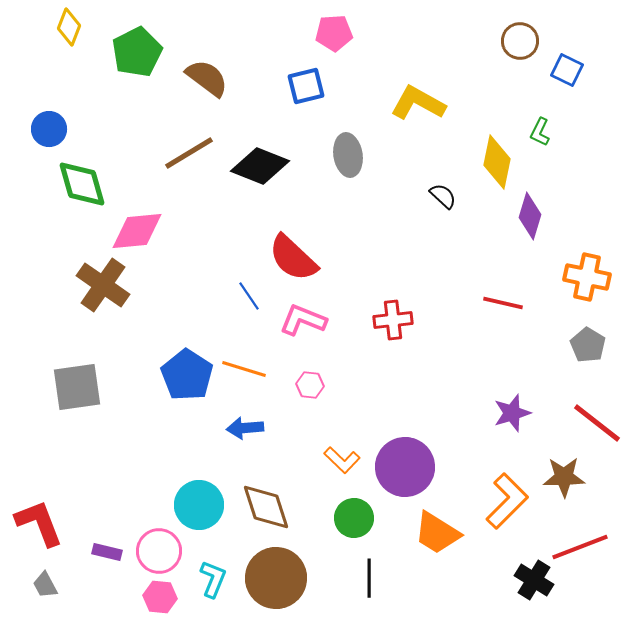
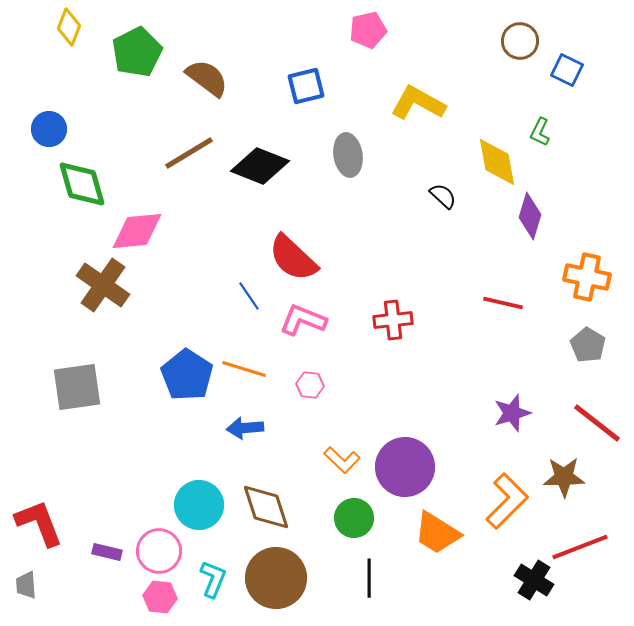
pink pentagon at (334, 33): moved 34 px right, 3 px up; rotated 9 degrees counterclockwise
yellow diamond at (497, 162): rotated 22 degrees counterclockwise
gray trapezoid at (45, 585): moved 19 px left; rotated 24 degrees clockwise
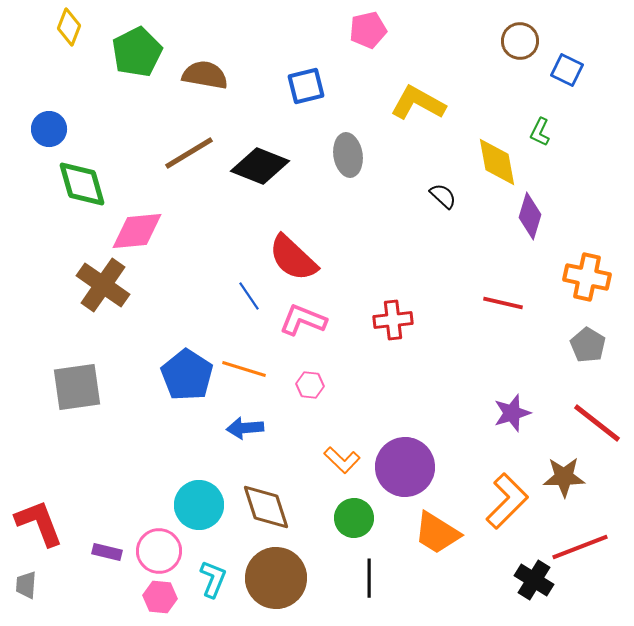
brown semicircle at (207, 78): moved 2 px left, 3 px up; rotated 27 degrees counterclockwise
gray trapezoid at (26, 585): rotated 8 degrees clockwise
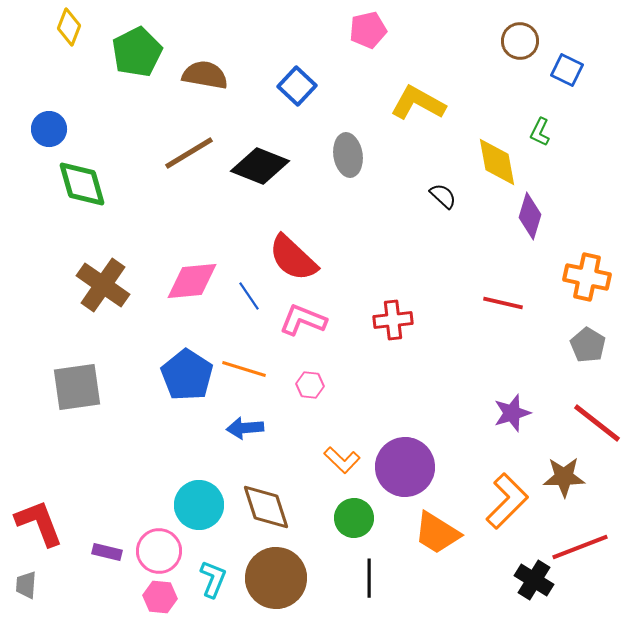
blue square at (306, 86): moved 9 px left; rotated 33 degrees counterclockwise
pink diamond at (137, 231): moved 55 px right, 50 px down
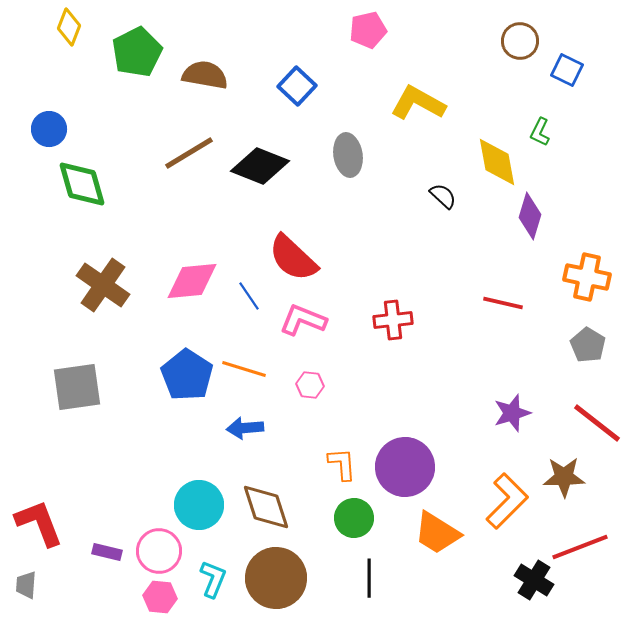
orange L-shape at (342, 460): moved 4 px down; rotated 138 degrees counterclockwise
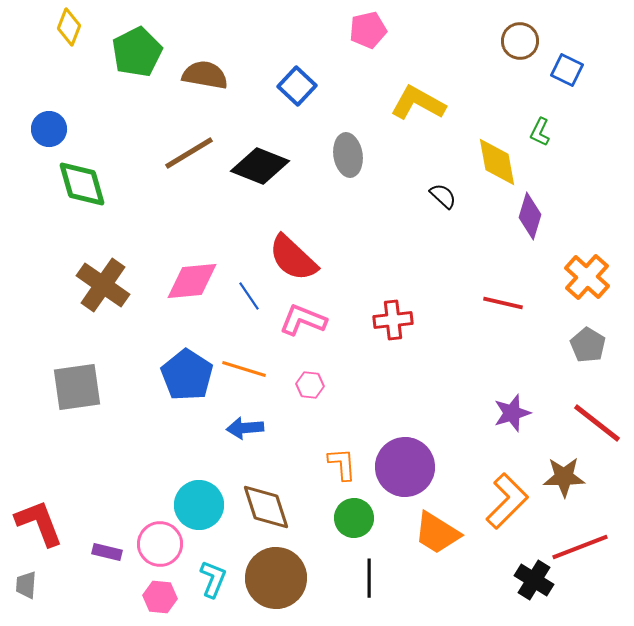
orange cross at (587, 277): rotated 30 degrees clockwise
pink circle at (159, 551): moved 1 px right, 7 px up
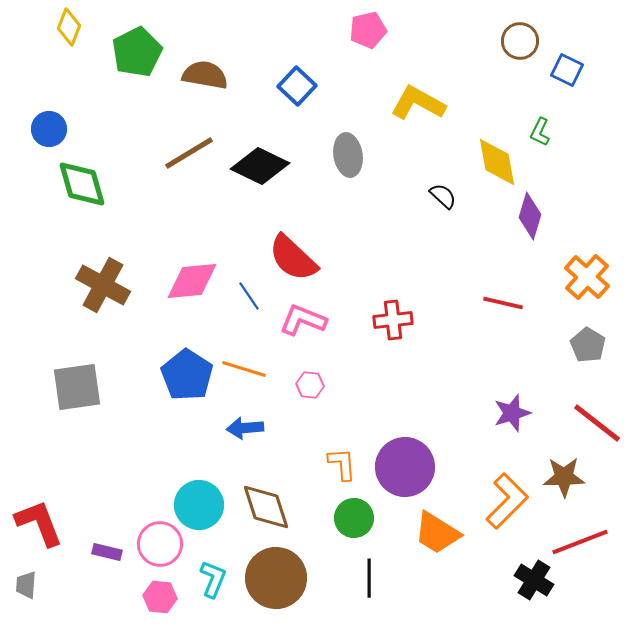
black diamond at (260, 166): rotated 4 degrees clockwise
brown cross at (103, 285): rotated 6 degrees counterclockwise
red line at (580, 547): moved 5 px up
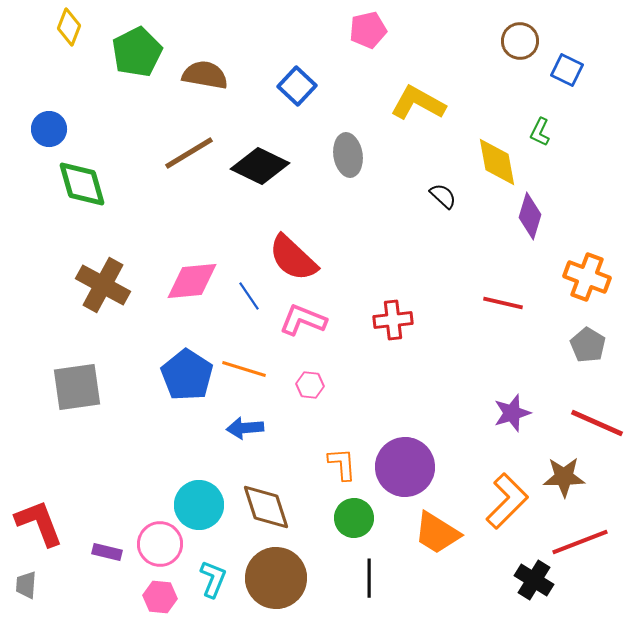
orange cross at (587, 277): rotated 21 degrees counterclockwise
red line at (597, 423): rotated 14 degrees counterclockwise
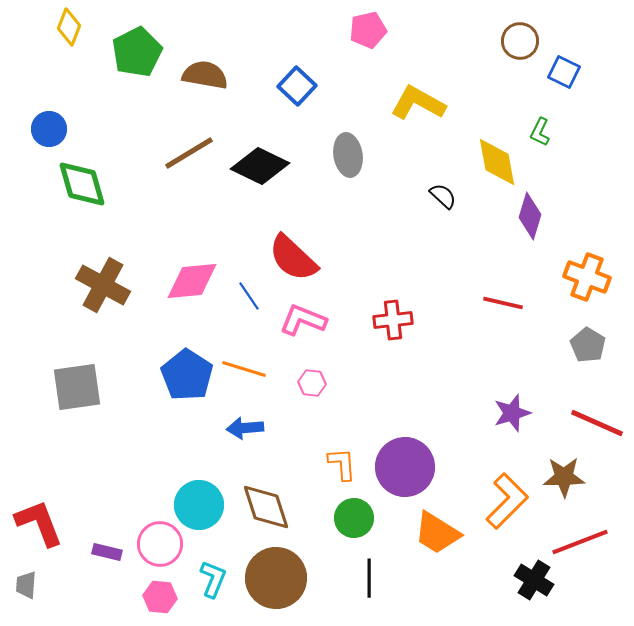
blue square at (567, 70): moved 3 px left, 2 px down
pink hexagon at (310, 385): moved 2 px right, 2 px up
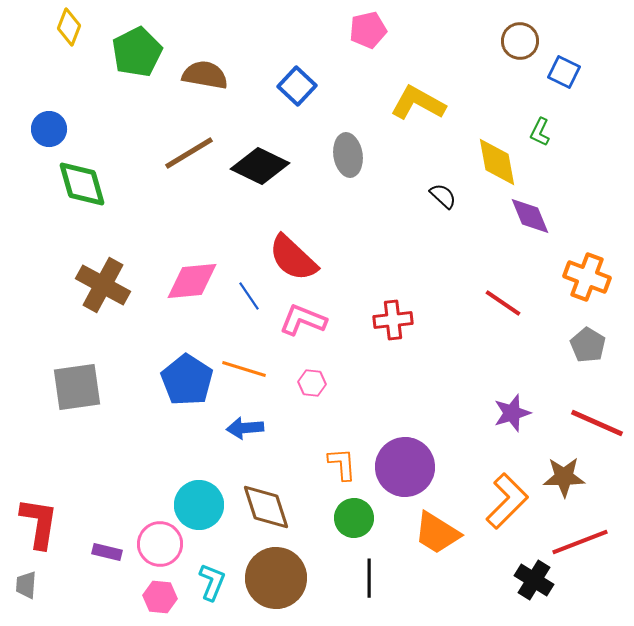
purple diamond at (530, 216): rotated 39 degrees counterclockwise
red line at (503, 303): rotated 21 degrees clockwise
blue pentagon at (187, 375): moved 5 px down
red L-shape at (39, 523): rotated 30 degrees clockwise
cyan L-shape at (213, 579): moved 1 px left, 3 px down
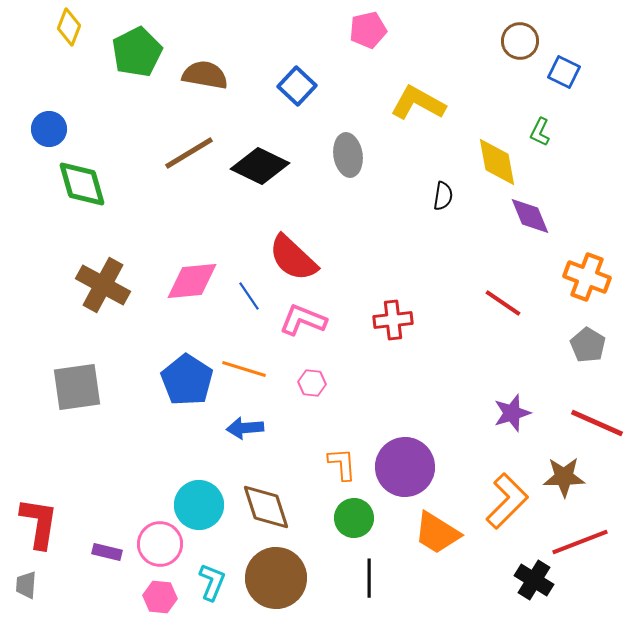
black semicircle at (443, 196): rotated 56 degrees clockwise
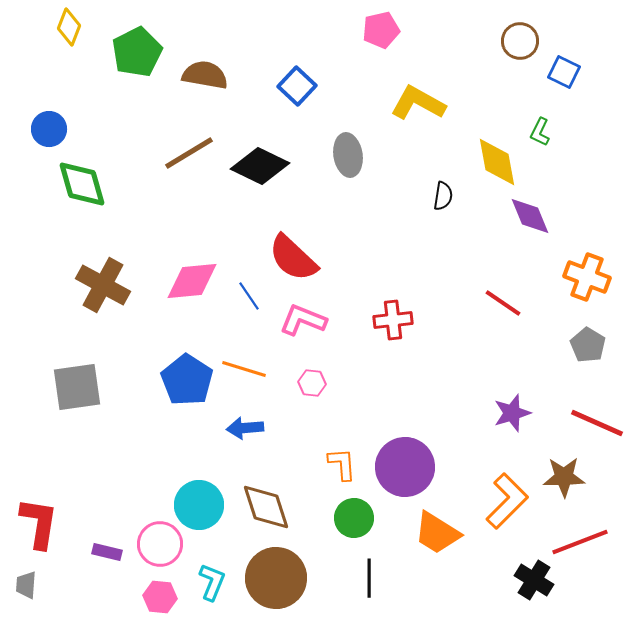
pink pentagon at (368, 30): moved 13 px right
